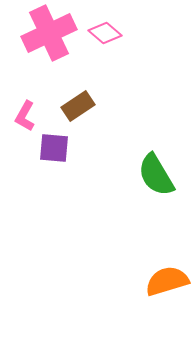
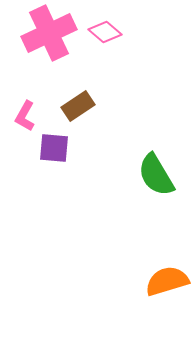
pink diamond: moved 1 px up
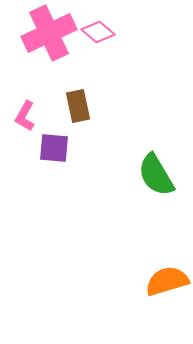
pink diamond: moved 7 px left
brown rectangle: rotated 68 degrees counterclockwise
